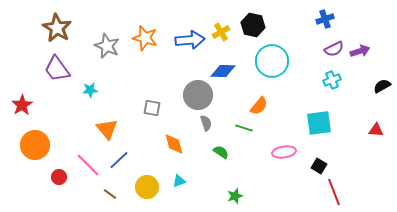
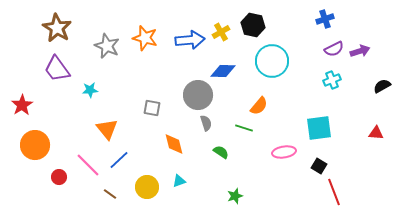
cyan square: moved 5 px down
red triangle: moved 3 px down
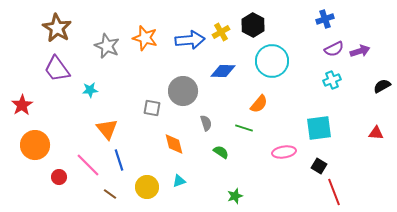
black hexagon: rotated 15 degrees clockwise
gray circle: moved 15 px left, 4 px up
orange semicircle: moved 2 px up
blue line: rotated 65 degrees counterclockwise
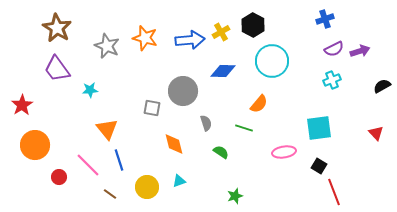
red triangle: rotated 42 degrees clockwise
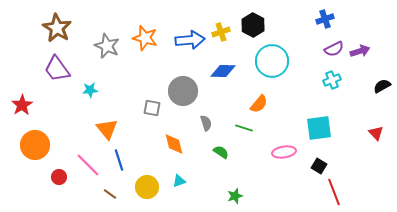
yellow cross: rotated 12 degrees clockwise
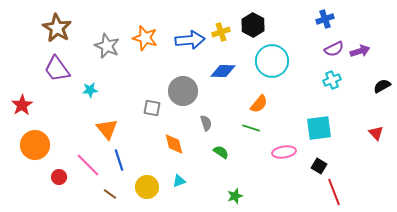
green line: moved 7 px right
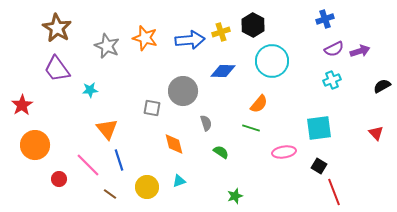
red circle: moved 2 px down
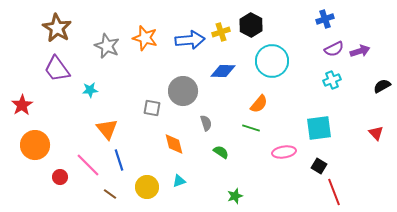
black hexagon: moved 2 px left
red circle: moved 1 px right, 2 px up
